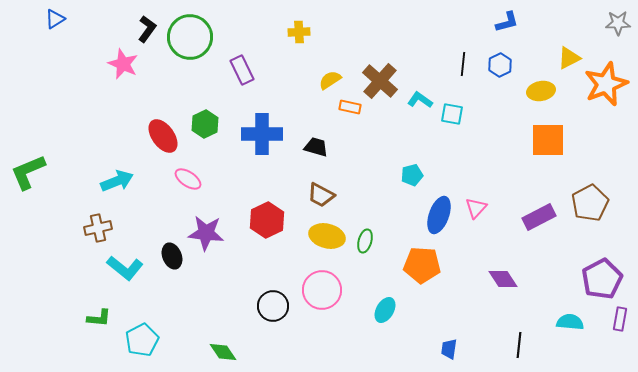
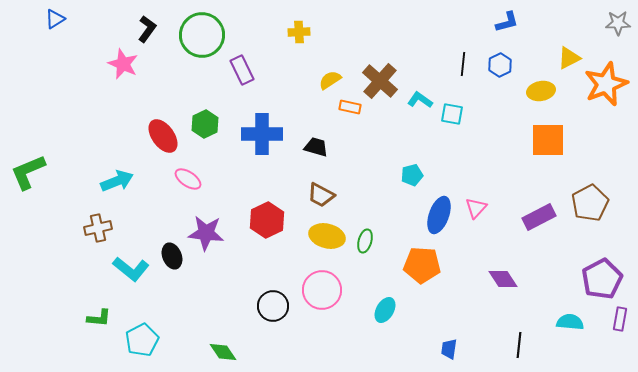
green circle at (190, 37): moved 12 px right, 2 px up
cyan L-shape at (125, 268): moved 6 px right, 1 px down
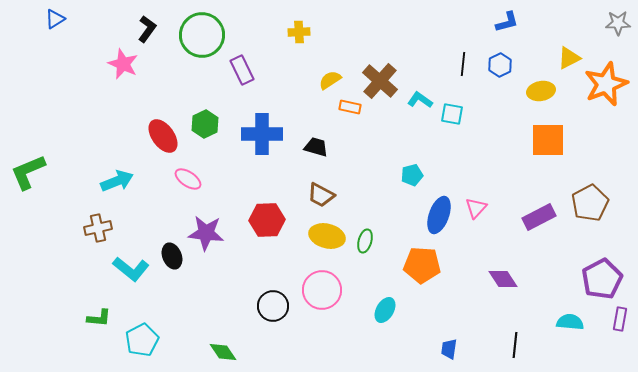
red hexagon at (267, 220): rotated 24 degrees clockwise
black line at (519, 345): moved 4 px left
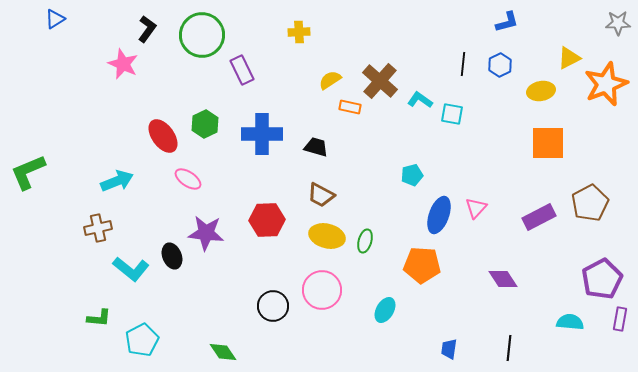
orange square at (548, 140): moved 3 px down
black line at (515, 345): moved 6 px left, 3 px down
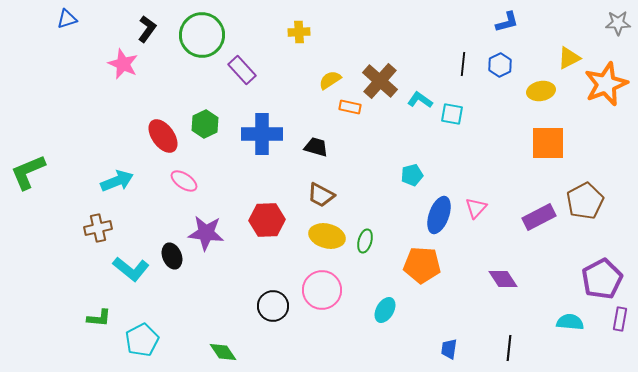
blue triangle at (55, 19): moved 12 px right; rotated 15 degrees clockwise
purple rectangle at (242, 70): rotated 16 degrees counterclockwise
pink ellipse at (188, 179): moved 4 px left, 2 px down
brown pentagon at (590, 203): moved 5 px left, 2 px up
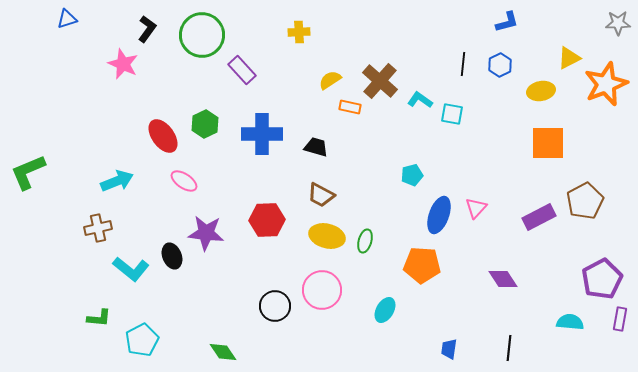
black circle at (273, 306): moved 2 px right
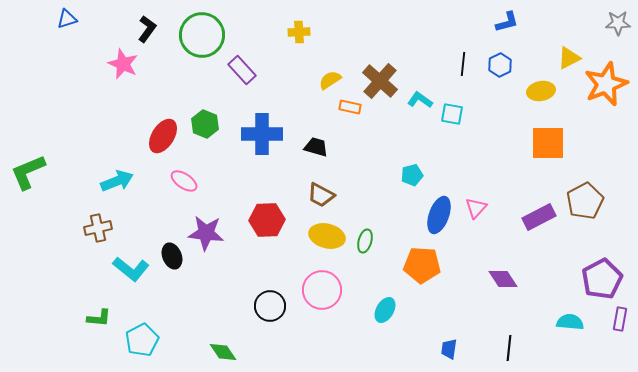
green hexagon at (205, 124): rotated 12 degrees counterclockwise
red ellipse at (163, 136): rotated 68 degrees clockwise
black circle at (275, 306): moved 5 px left
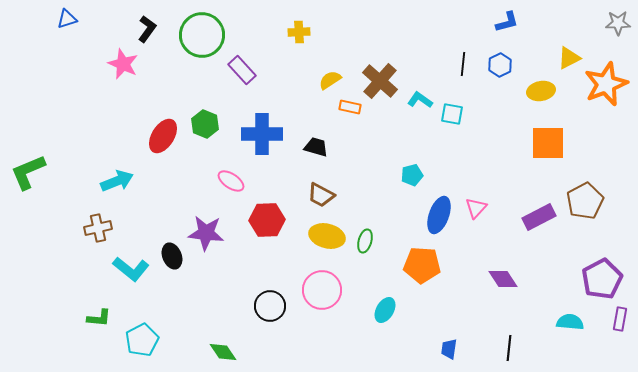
pink ellipse at (184, 181): moved 47 px right
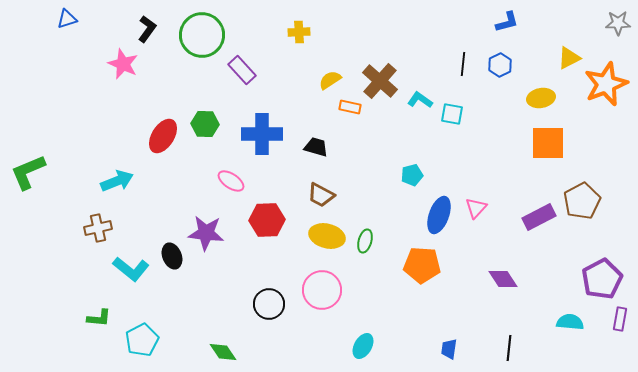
yellow ellipse at (541, 91): moved 7 px down
green hexagon at (205, 124): rotated 20 degrees counterclockwise
brown pentagon at (585, 201): moved 3 px left
black circle at (270, 306): moved 1 px left, 2 px up
cyan ellipse at (385, 310): moved 22 px left, 36 px down
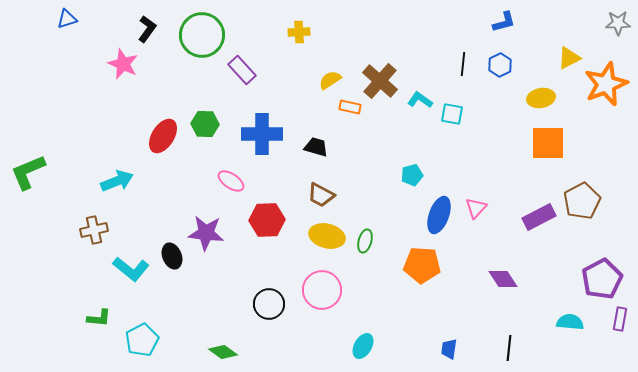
blue L-shape at (507, 22): moved 3 px left
brown cross at (98, 228): moved 4 px left, 2 px down
green diamond at (223, 352): rotated 20 degrees counterclockwise
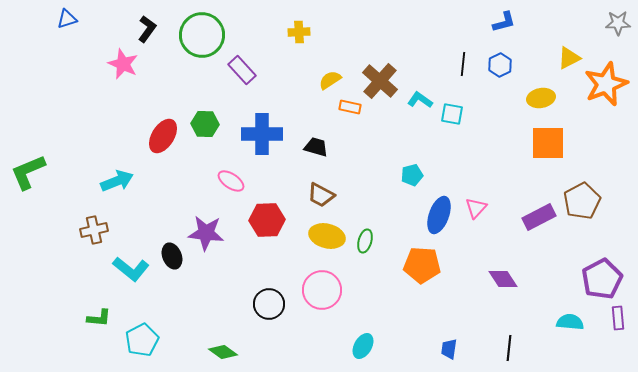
purple rectangle at (620, 319): moved 2 px left, 1 px up; rotated 15 degrees counterclockwise
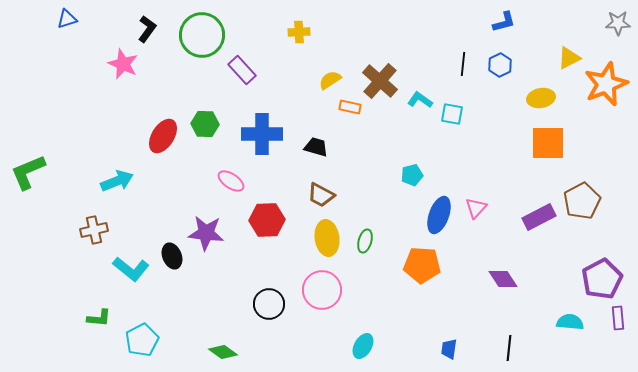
yellow ellipse at (327, 236): moved 2 px down; rotated 68 degrees clockwise
